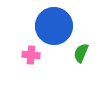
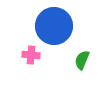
green semicircle: moved 1 px right, 7 px down
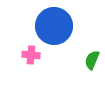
green semicircle: moved 10 px right
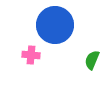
blue circle: moved 1 px right, 1 px up
